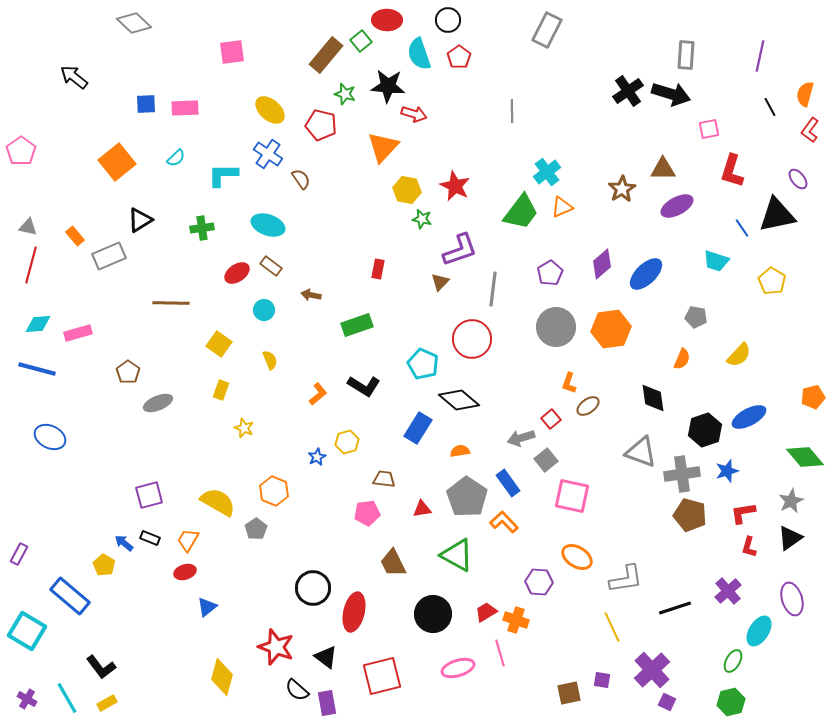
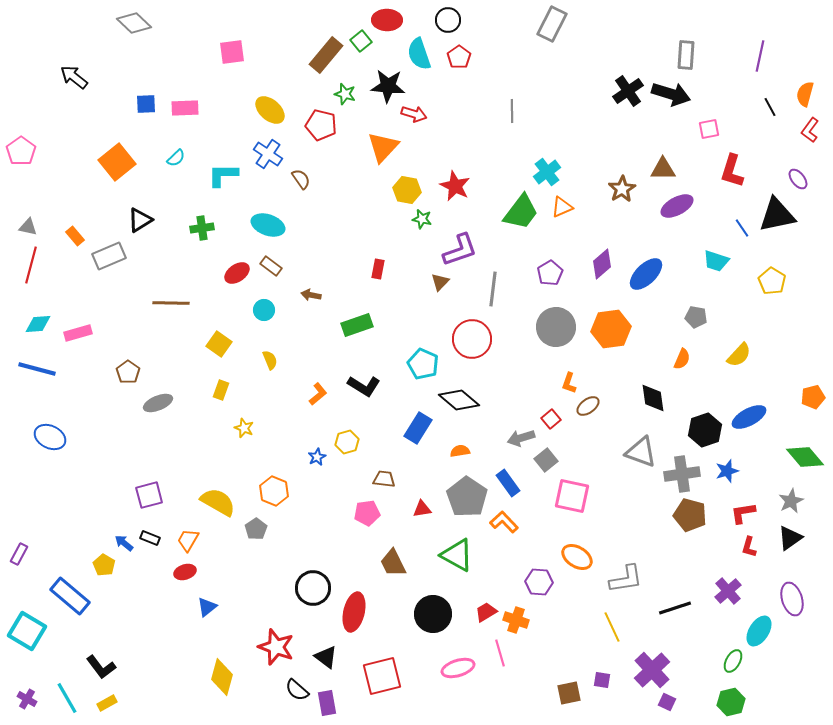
gray rectangle at (547, 30): moved 5 px right, 6 px up
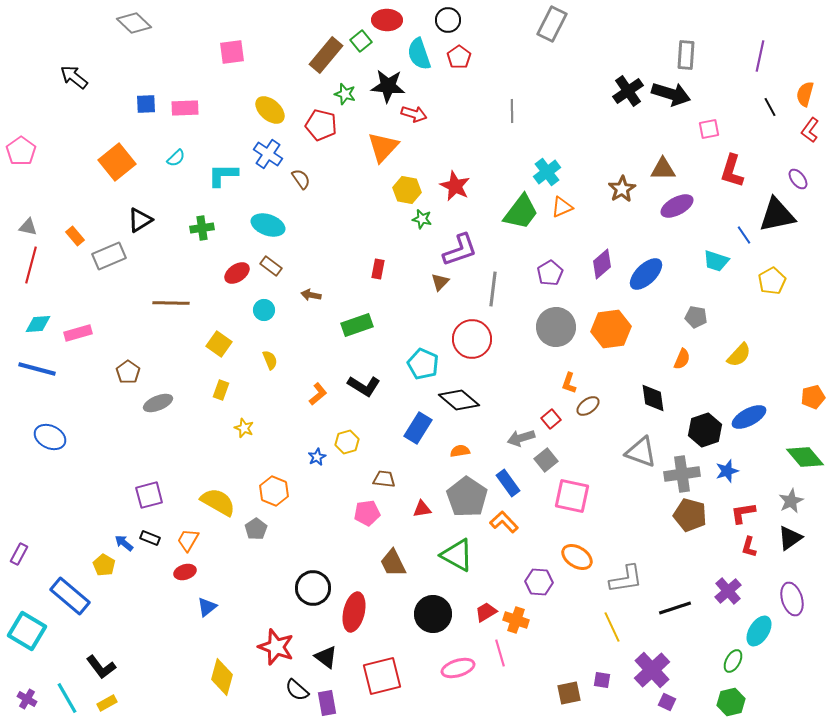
blue line at (742, 228): moved 2 px right, 7 px down
yellow pentagon at (772, 281): rotated 12 degrees clockwise
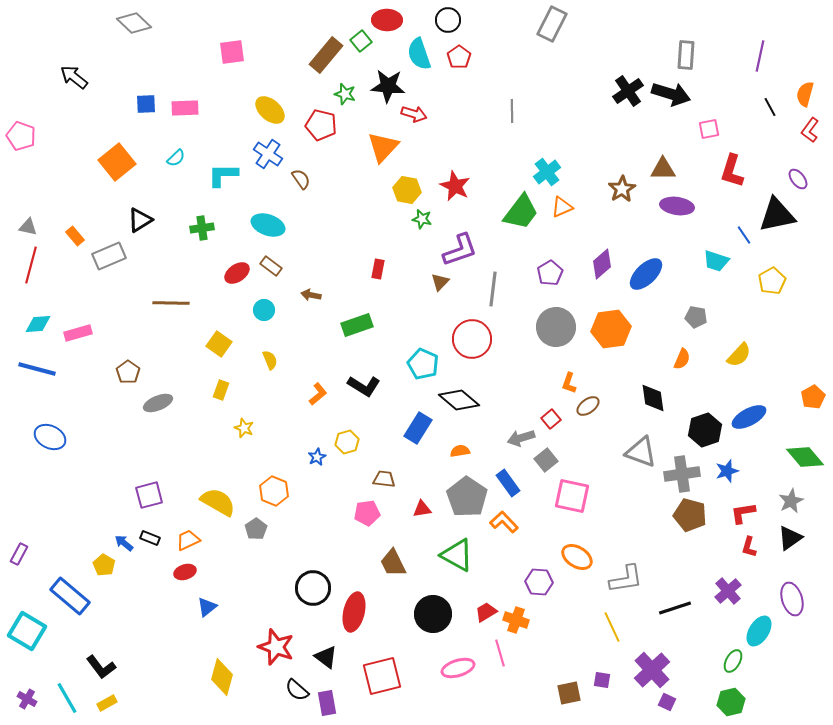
pink pentagon at (21, 151): moved 15 px up; rotated 16 degrees counterclockwise
purple ellipse at (677, 206): rotated 36 degrees clockwise
orange pentagon at (813, 397): rotated 15 degrees counterclockwise
orange trapezoid at (188, 540): rotated 35 degrees clockwise
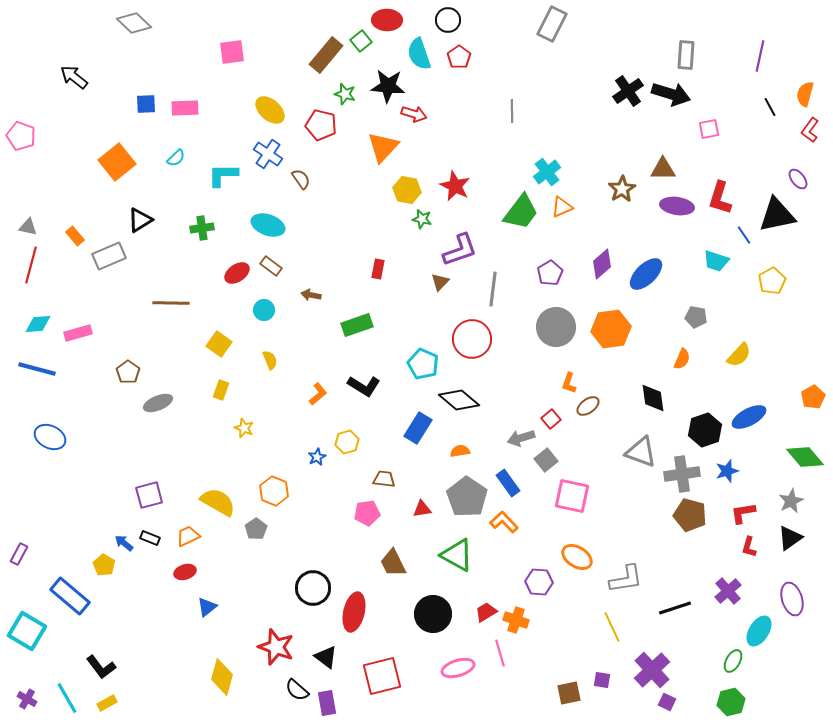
red L-shape at (732, 171): moved 12 px left, 27 px down
orange trapezoid at (188, 540): moved 4 px up
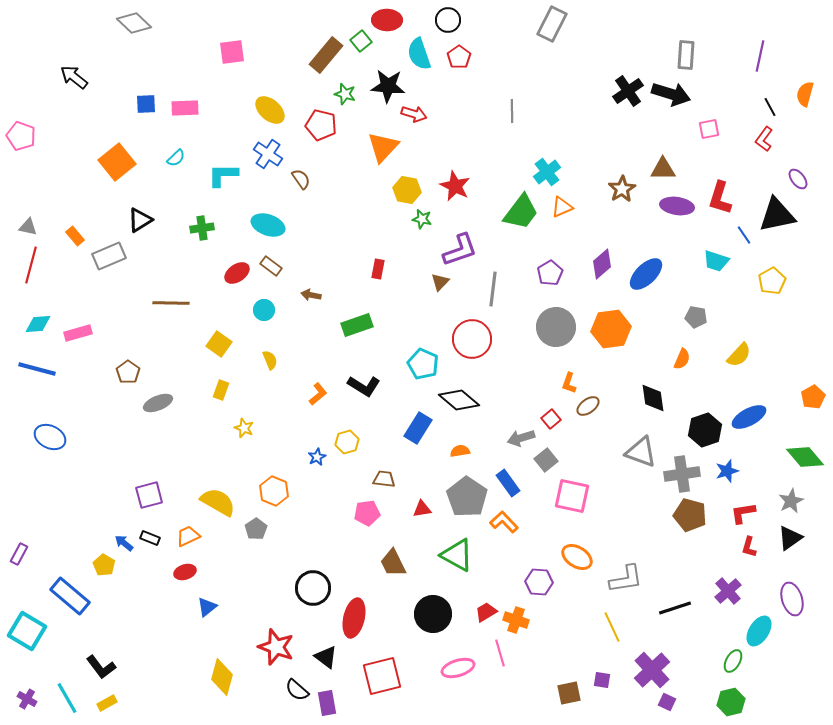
red L-shape at (810, 130): moved 46 px left, 9 px down
red ellipse at (354, 612): moved 6 px down
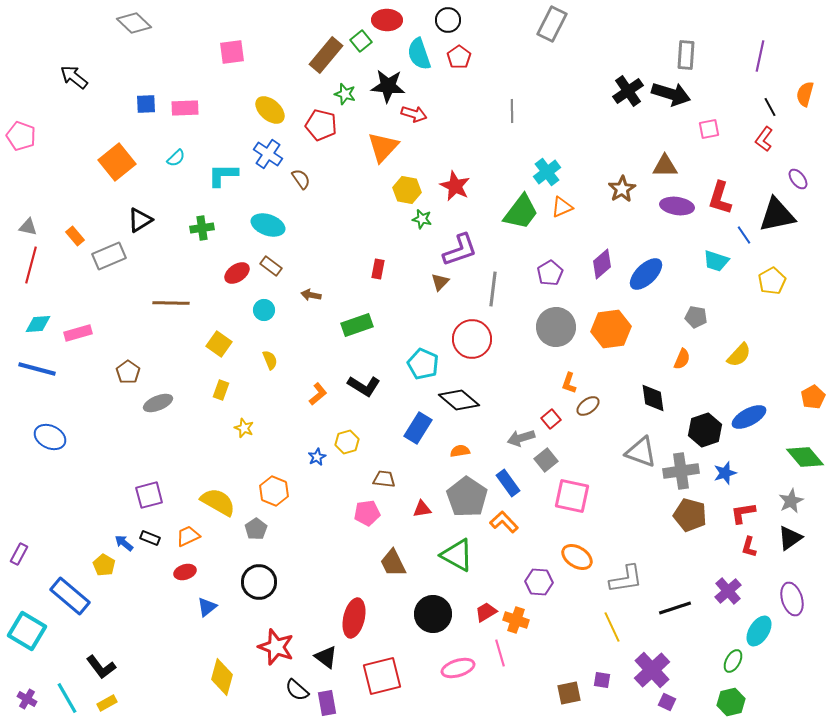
brown triangle at (663, 169): moved 2 px right, 3 px up
blue star at (727, 471): moved 2 px left, 2 px down
gray cross at (682, 474): moved 1 px left, 3 px up
black circle at (313, 588): moved 54 px left, 6 px up
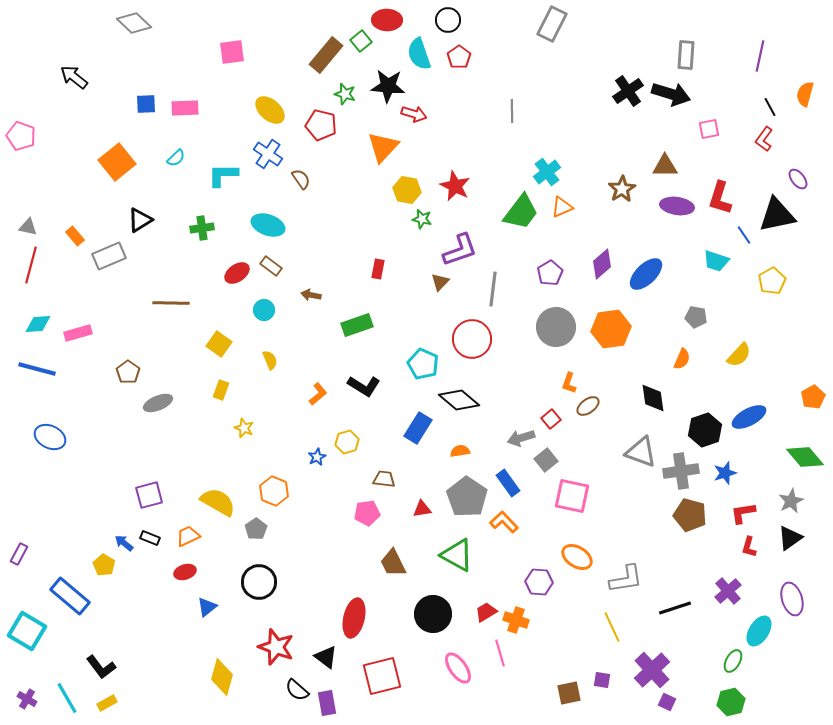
pink ellipse at (458, 668): rotated 72 degrees clockwise
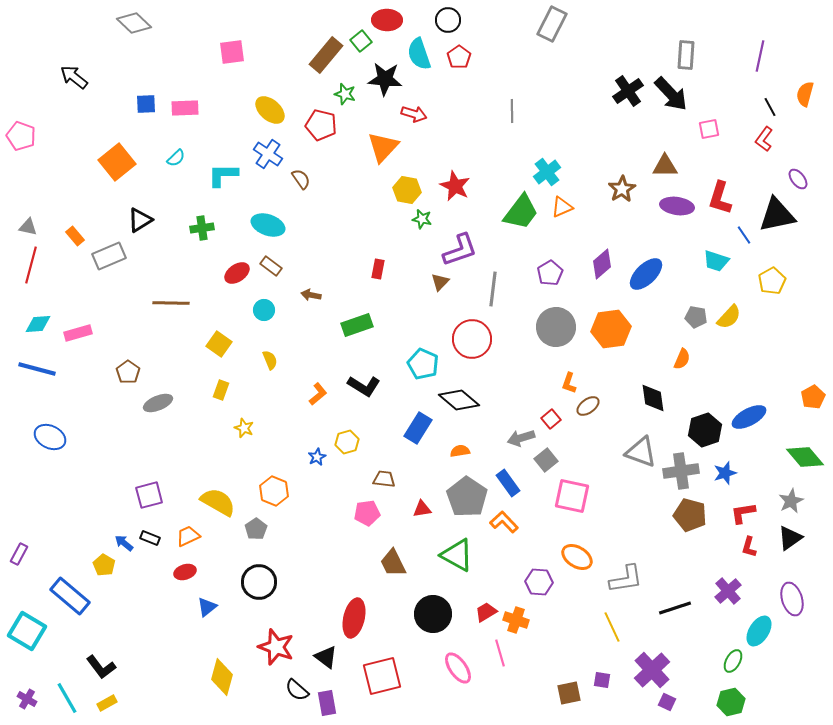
black star at (388, 86): moved 3 px left, 7 px up
black arrow at (671, 94): rotated 30 degrees clockwise
yellow semicircle at (739, 355): moved 10 px left, 38 px up
